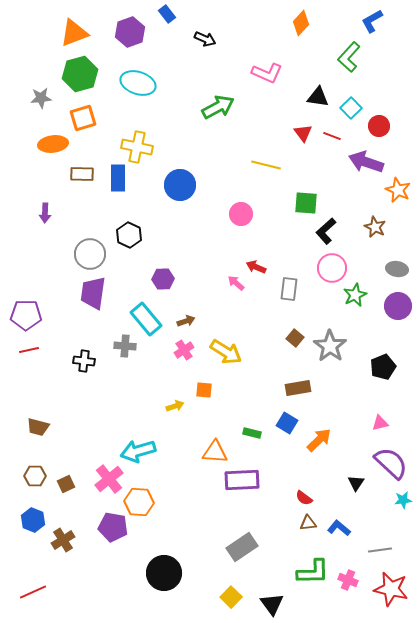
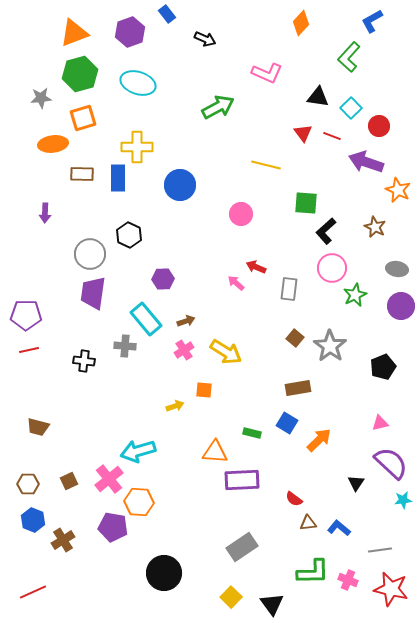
yellow cross at (137, 147): rotated 12 degrees counterclockwise
purple circle at (398, 306): moved 3 px right
brown hexagon at (35, 476): moved 7 px left, 8 px down
brown square at (66, 484): moved 3 px right, 3 px up
red semicircle at (304, 498): moved 10 px left, 1 px down
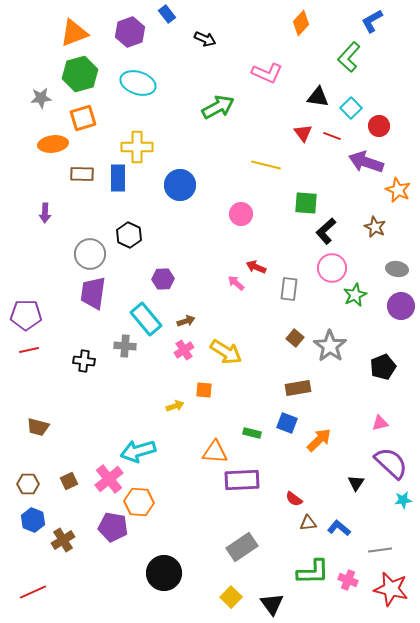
blue square at (287, 423): rotated 10 degrees counterclockwise
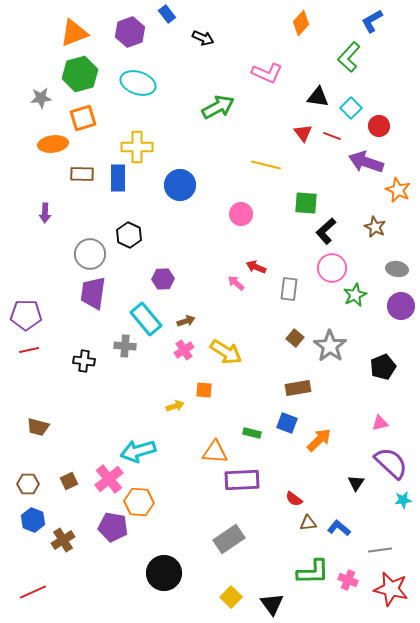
black arrow at (205, 39): moved 2 px left, 1 px up
gray rectangle at (242, 547): moved 13 px left, 8 px up
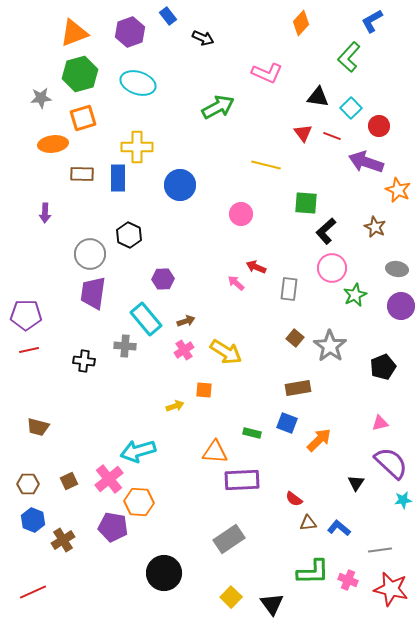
blue rectangle at (167, 14): moved 1 px right, 2 px down
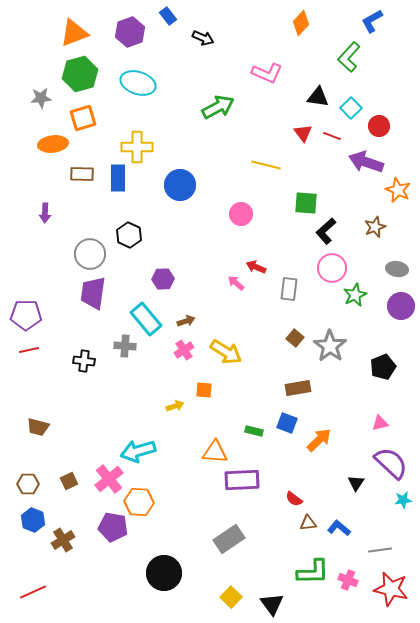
brown star at (375, 227): rotated 25 degrees clockwise
green rectangle at (252, 433): moved 2 px right, 2 px up
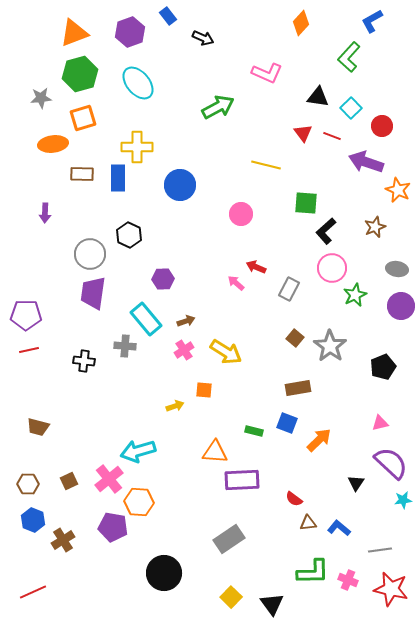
cyan ellipse at (138, 83): rotated 32 degrees clockwise
red circle at (379, 126): moved 3 px right
gray rectangle at (289, 289): rotated 20 degrees clockwise
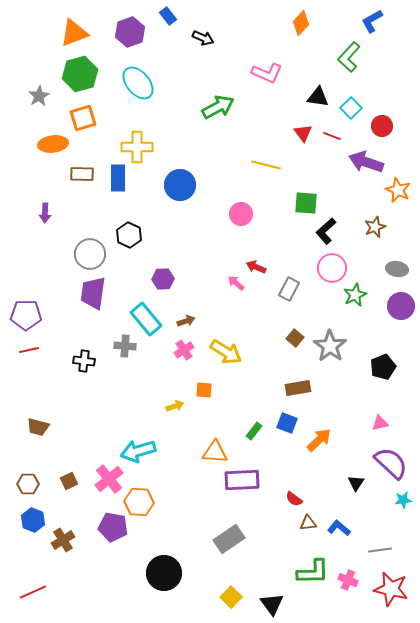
gray star at (41, 98): moved 2 px left, 2 px up; rotated 25 degrees counterclockwise
green rectangle at (254, 431): rotated 66 degrees counterclockwise
